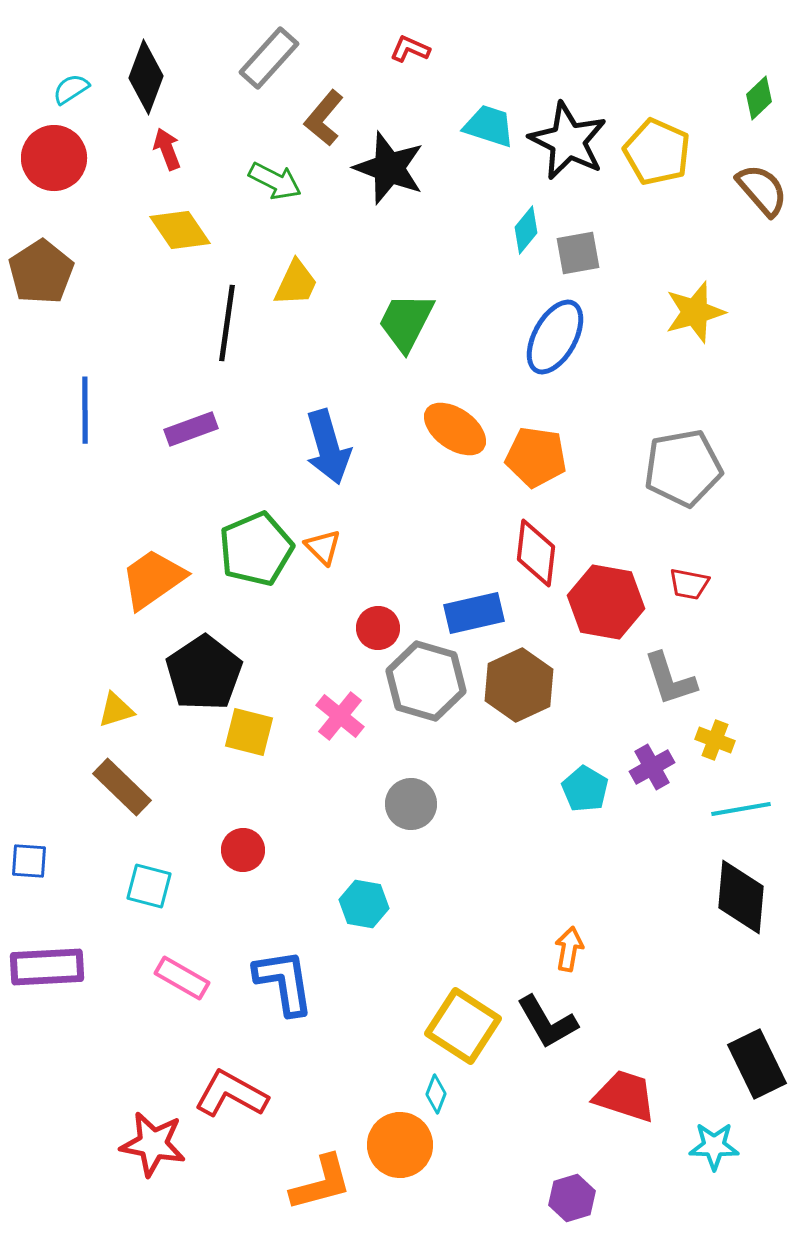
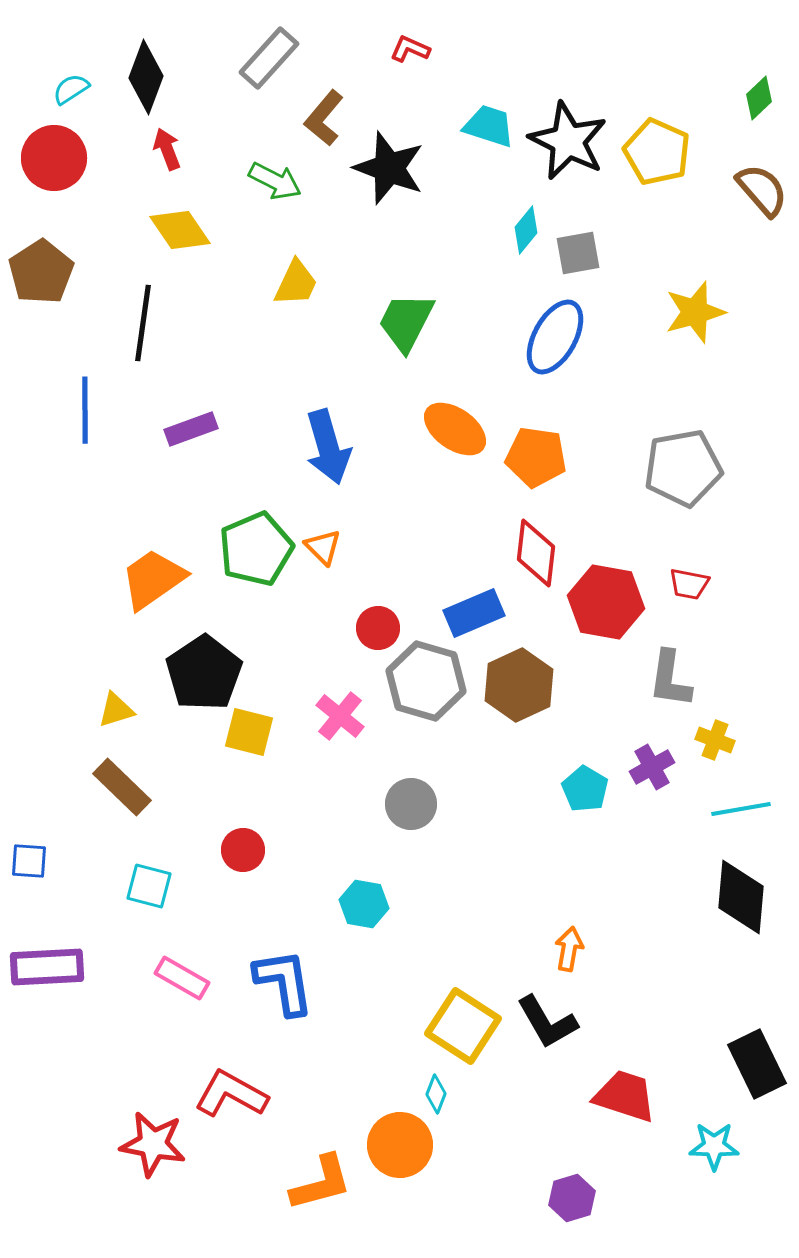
black line at (227, 323): moved 84 px left
blue rectangle at (474, 613): rotated 10 degrees counterclockwise
gray L-shape at (670, 679): rotated 26 degrees clockwise
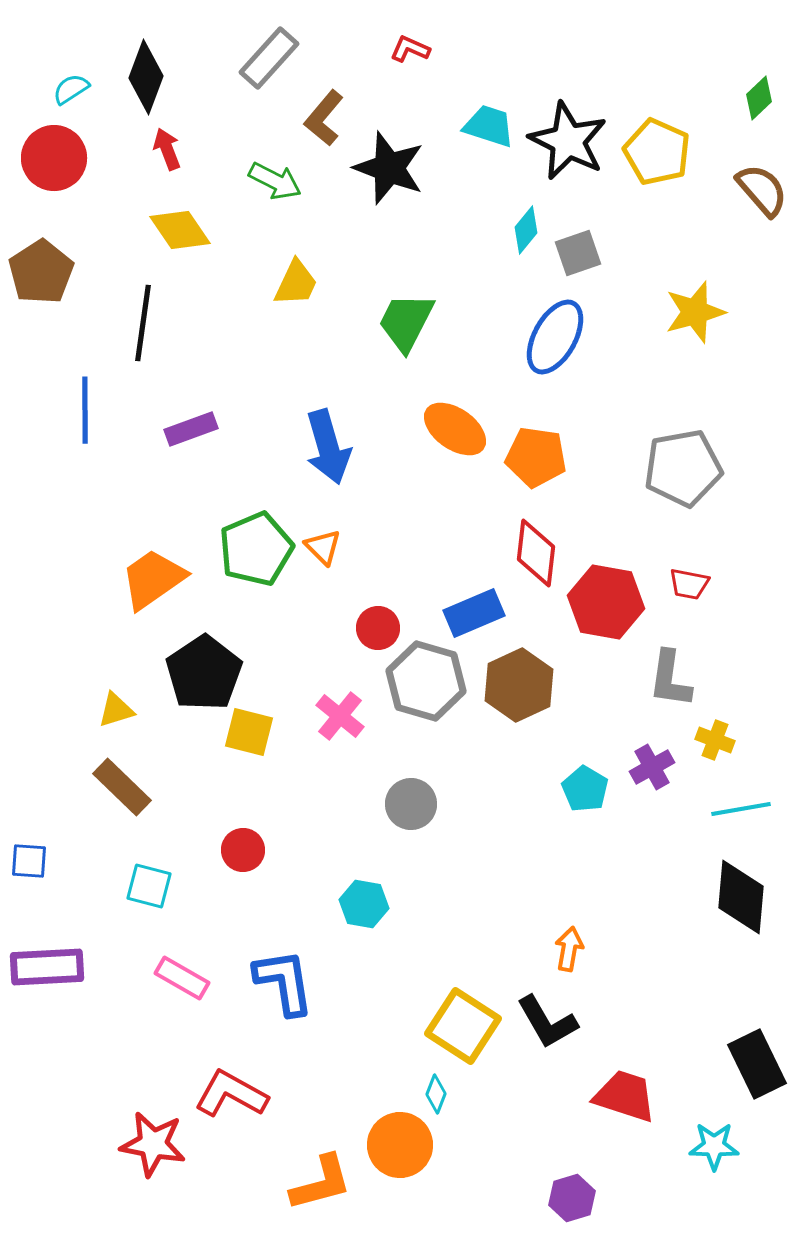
gray square at (578, 253): rotated 9 degrees counterclockwise
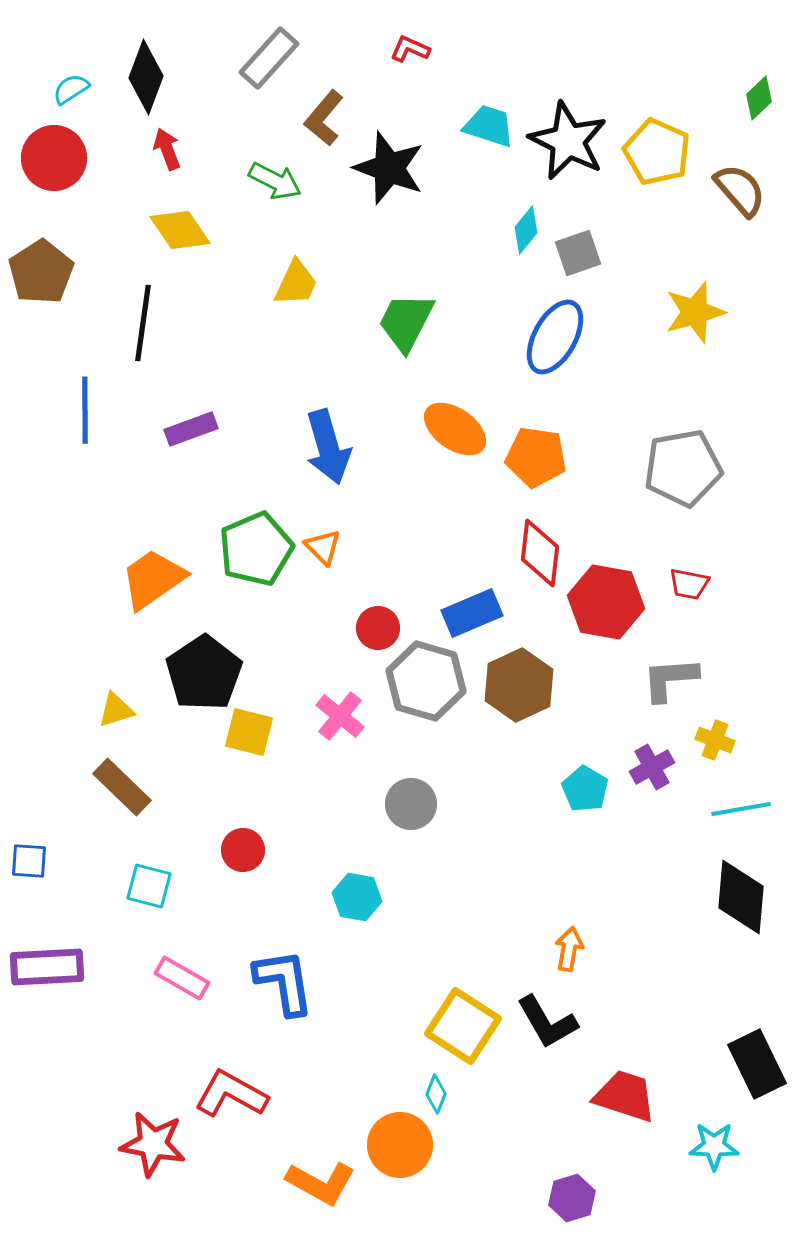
brown semicircle at (762, 190): moved 22 px left
red diamond at (536, 553): moved 4 px right
blue rectangle at (474, 613): moved 2 px left
gray L-shape at (670, 679): rotated 78 degrees clockwise
cyan hexagon at (364, 904): moved 7 px left, 7 px up
orange L-shape at (321, 1183): rotated 44 degrees clockwise
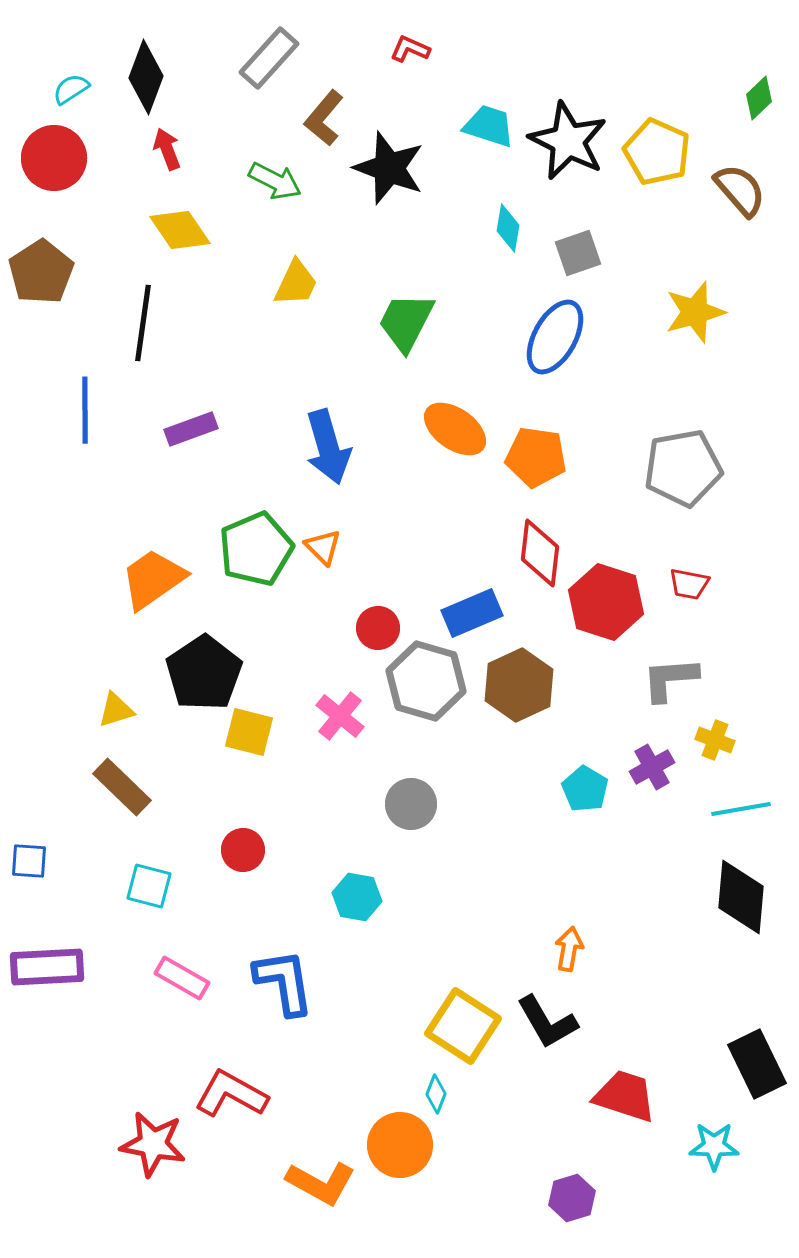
cyan diamond at (526, 230): moved 18 px left, 2 px up; rotated 30 degrees counterclockwise
red hexagon at (606, 602): rotated 8 degrees clockwise
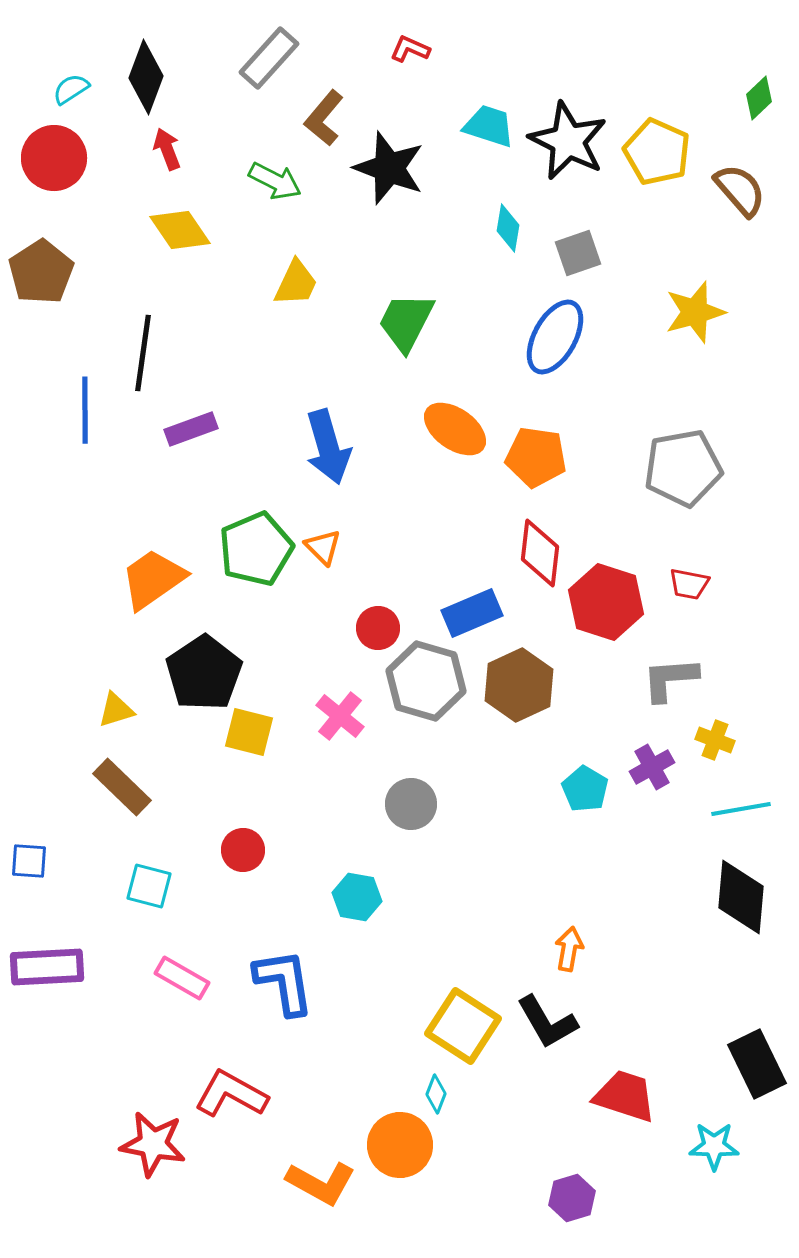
black line at (143, 323): moved 30 px down
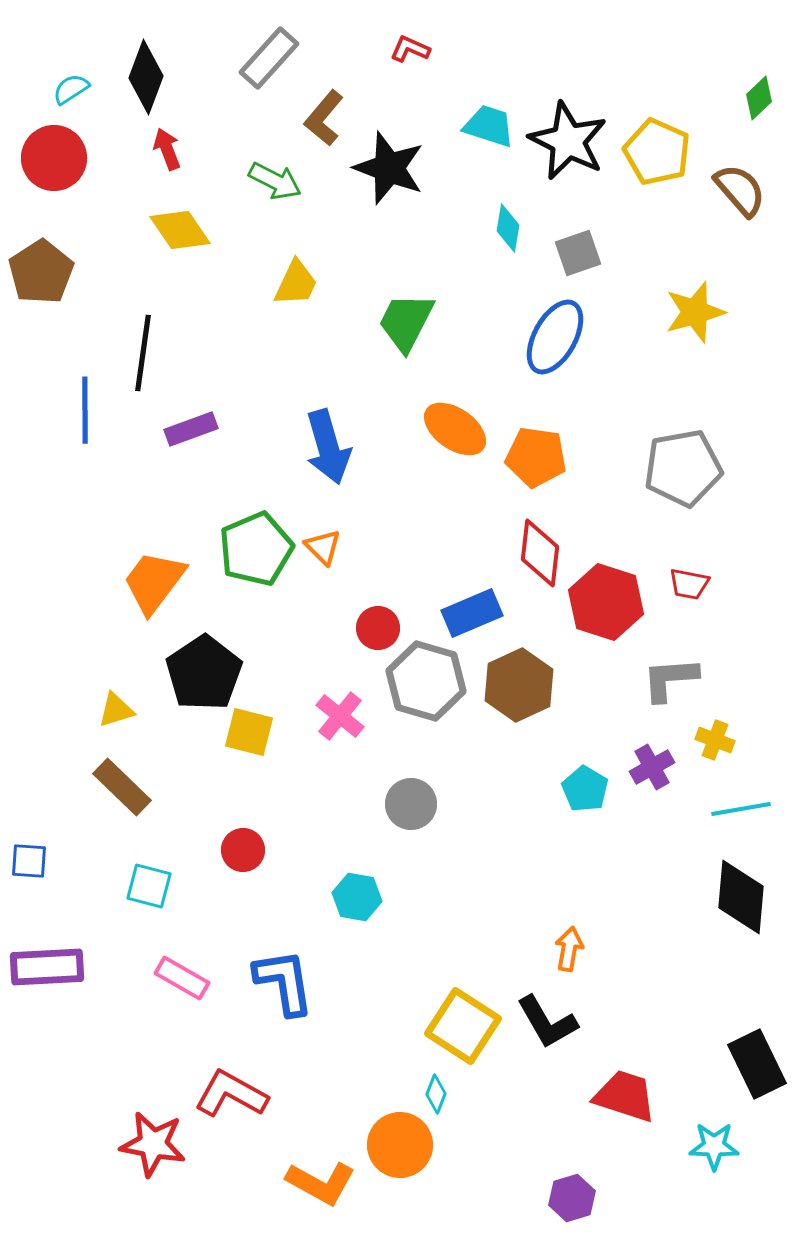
orange trapezoid at (153, 579): moved 1 px right, 3 px down; rotated 18 degrees counterclockwise
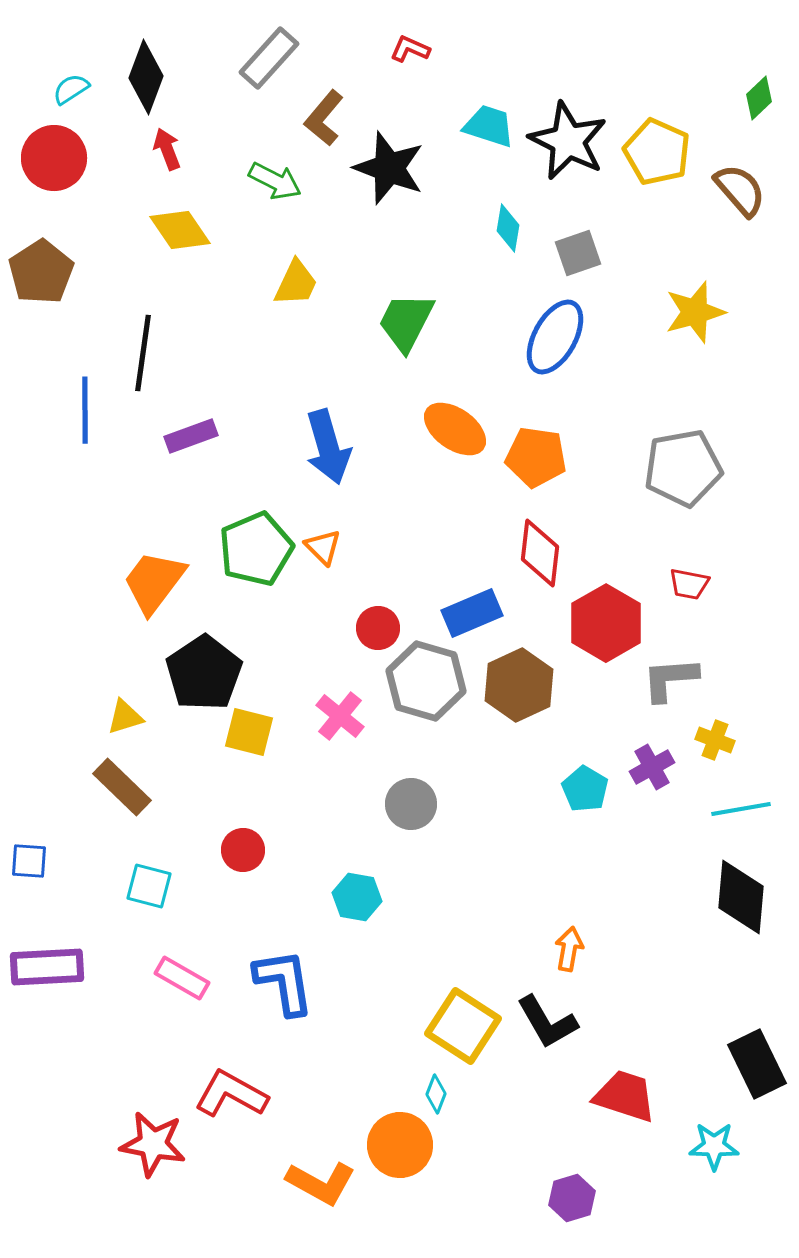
purple rectangle at (191, 429): moved 7 px down
red hexagon at (606, 602): moved 21 px down; rotated 12 degrees clockwise
yellow triangle at (116, 710): moved 9 px right, 7 px down
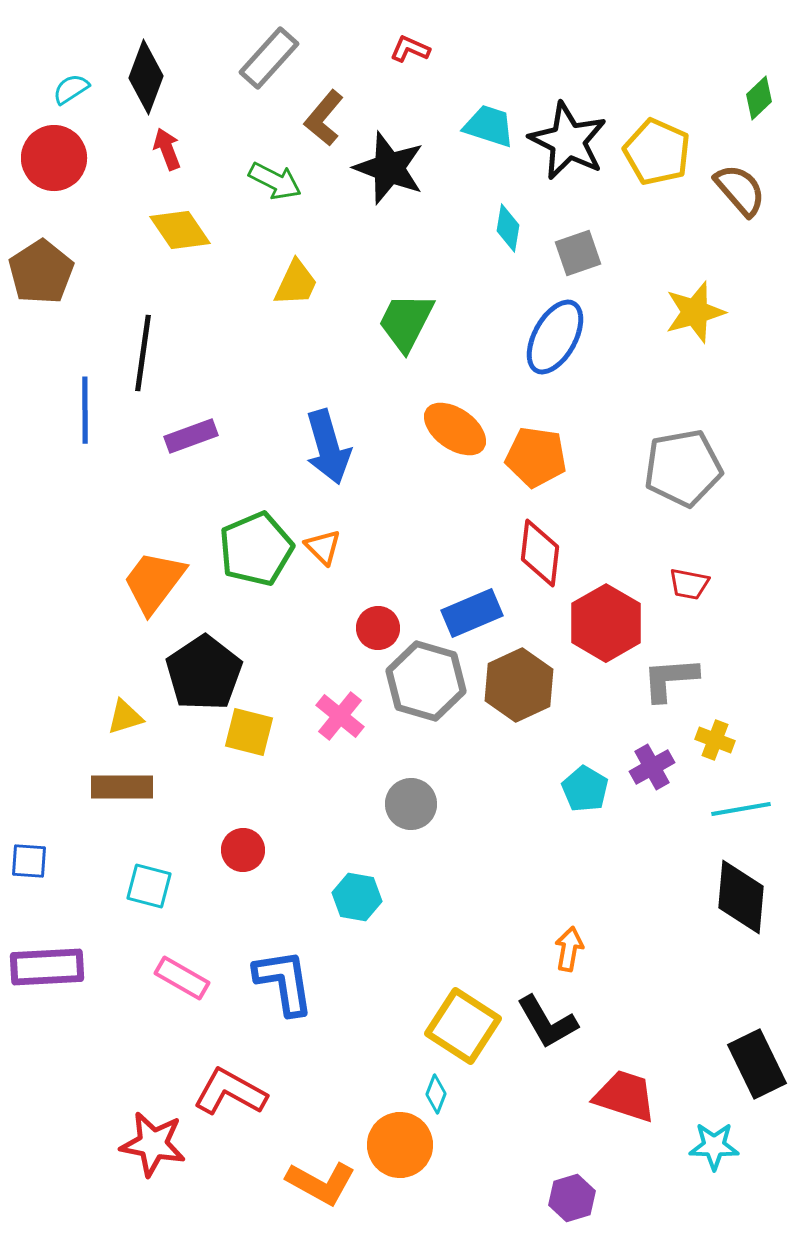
brown rectangle at (122, 787): rotated 44 degrees counterclockwise
red L-shape at (231, 1094): moved 1 px left, 2 px up
